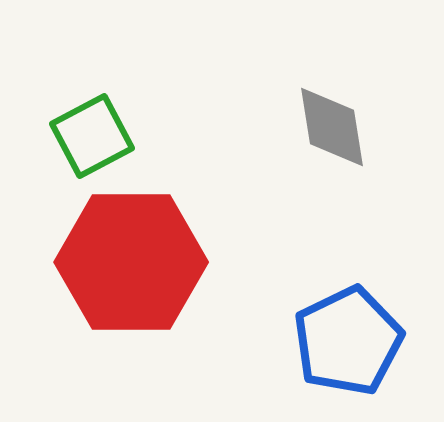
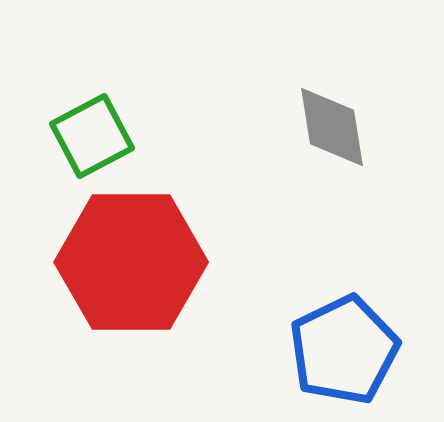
blue pentagon: moved 4 px left, 9 px down
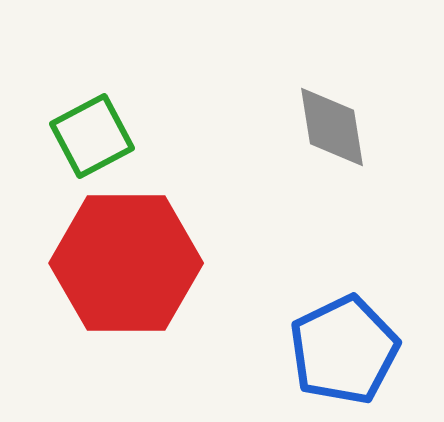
red hexagon: moved 5 px left, 1 px down
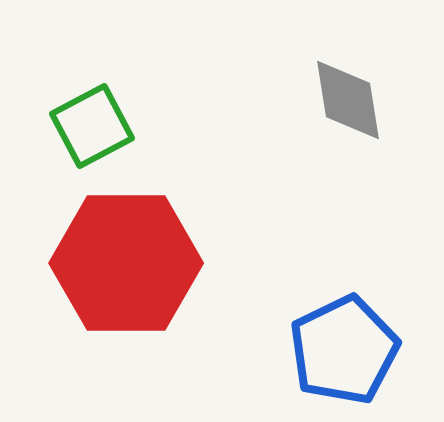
gray diamond: moved 16 px right, 27 px up
green square: moved 10 px up
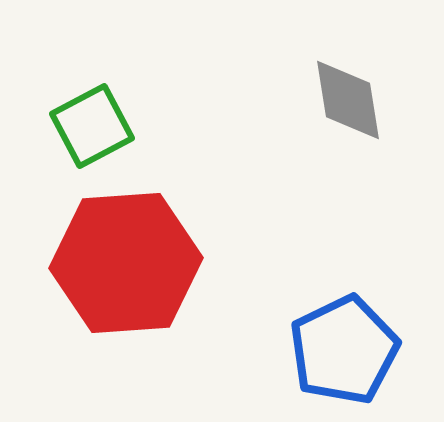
red hexagon: rotated 4 degrees counterclockwise
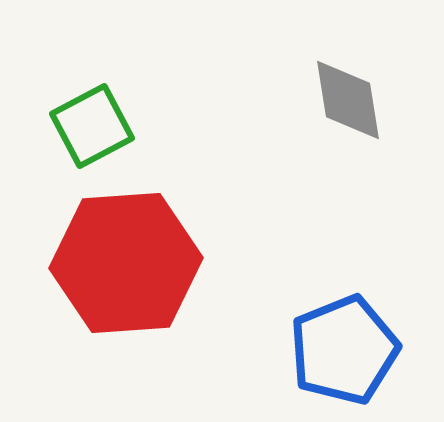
blue pentagon: rotated 4 degrees clockwise
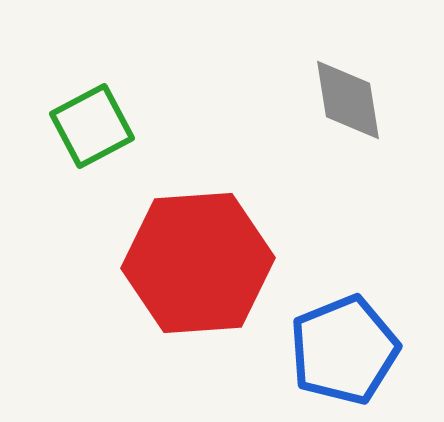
red hexagon: moved 72 px right
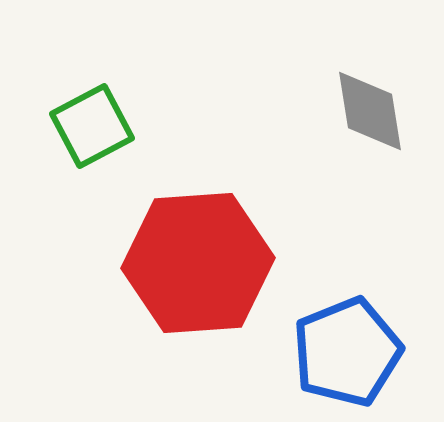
gray diamond: moved 22 px right, 11 px down
blue pentagon: moved 3 px right, 2 px down
